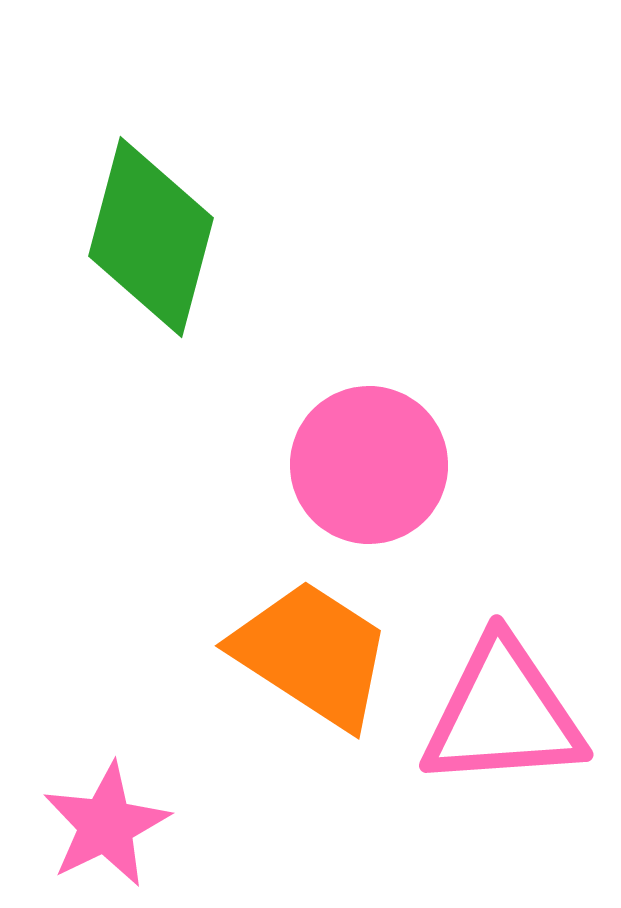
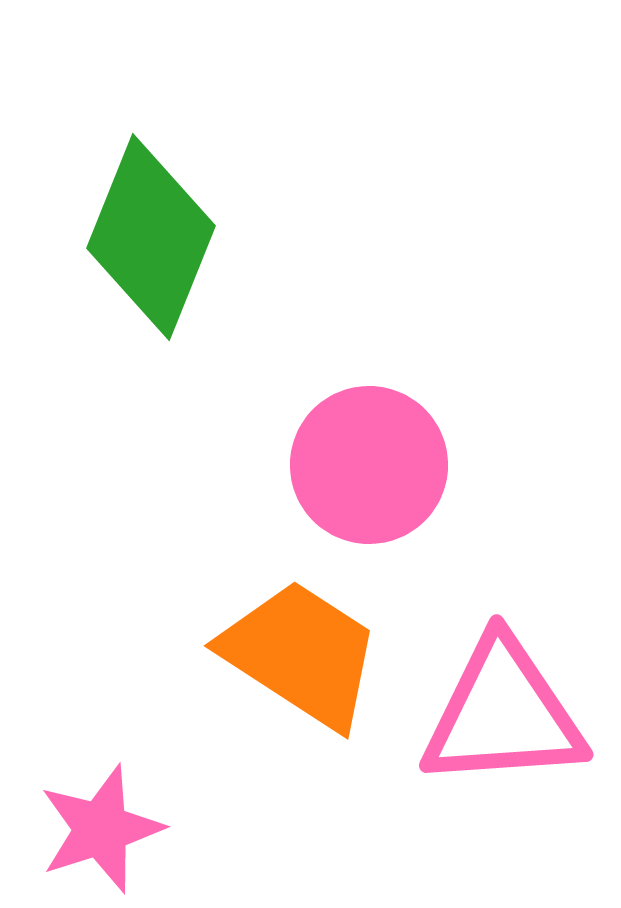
green diamond: rotated 7 degrees clockwise
orange trapezoid: moved 11 px left
pink star: moved 5 px left, 4 px down; rotated 8 degrees clockwise
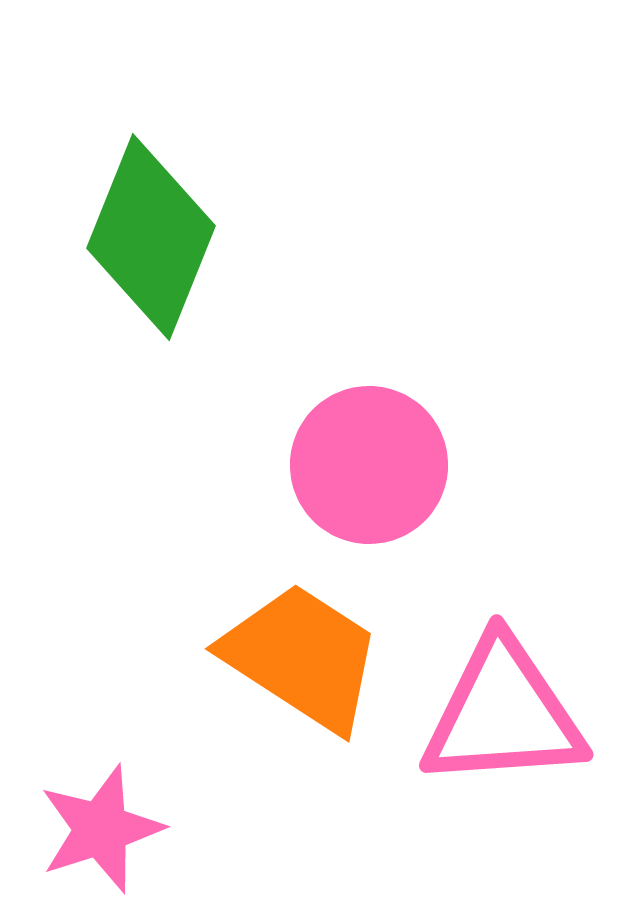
orange trapezoid: moved 1 px right, 3 px down
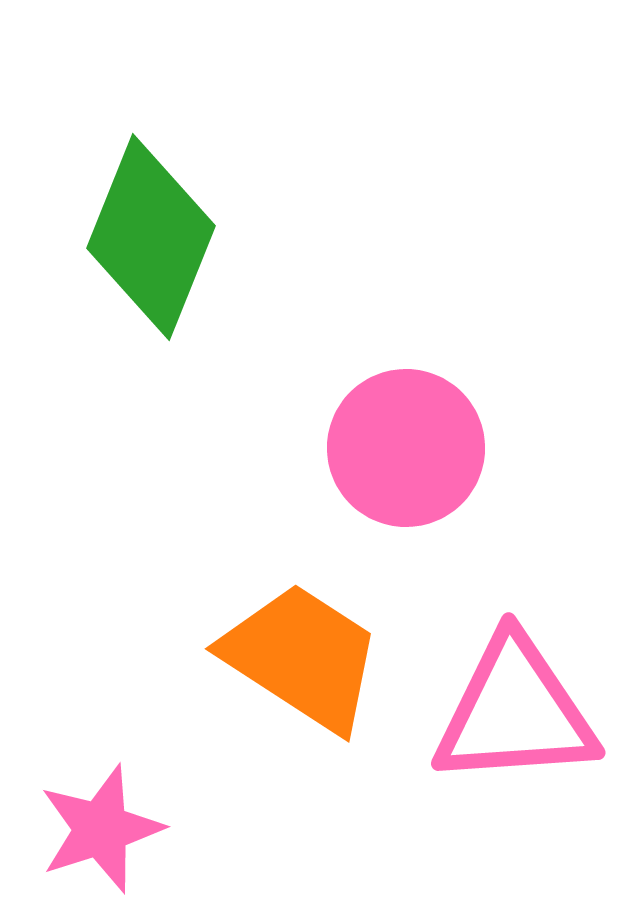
pink circle: moved 37 px right, 17 px up
pink triangle: moved 12 px right, 2 px up
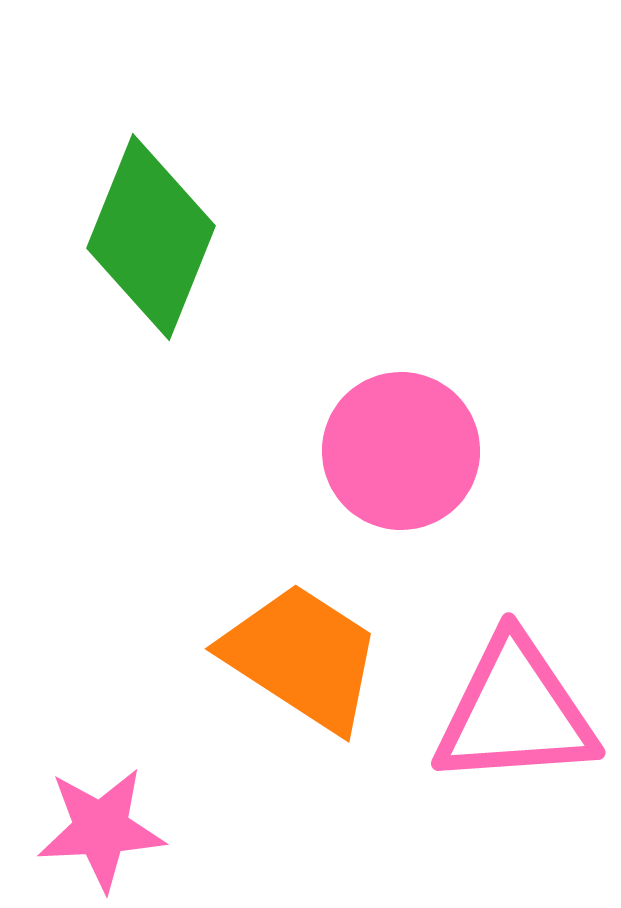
pink circle: moved 5 px left, 3 px down
pink star: rotated 15 degrees clockwise
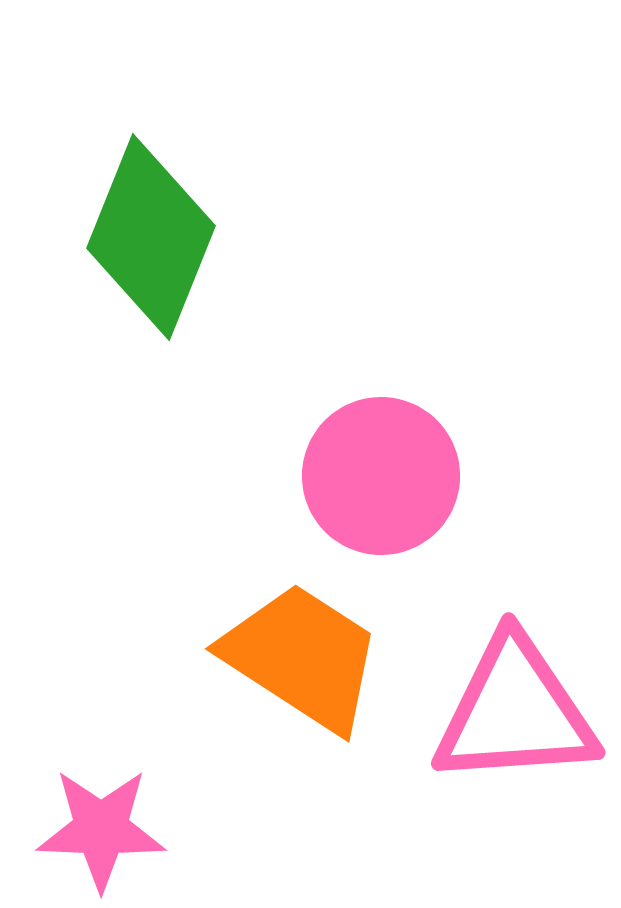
pink circle: moved 20 px left, 25 px down
pink star: rotated 5 degrees clockwise
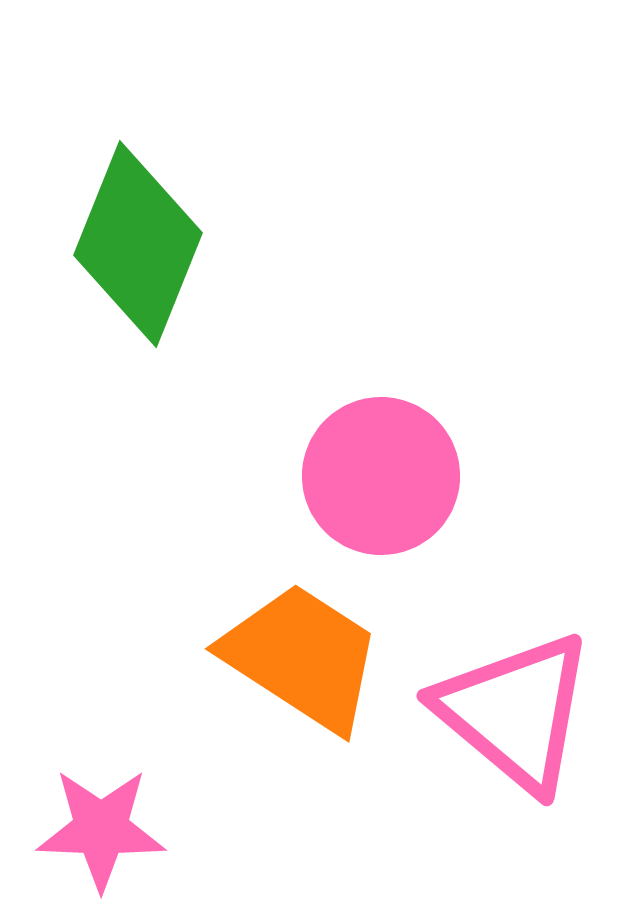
green diamond: moved 13 px left, 7 px down
pink triangle: rotated 44 degrees clockwise
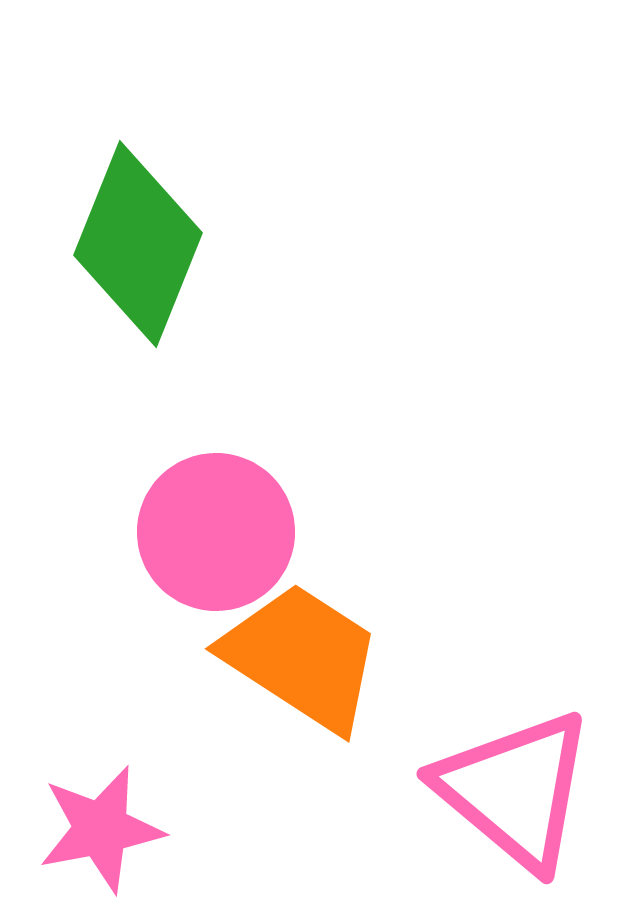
pink circle: moved 165 px left, 56 px down
pink triangle: moved 78 px down
pink star: rotated 13 degrees counterclockwise
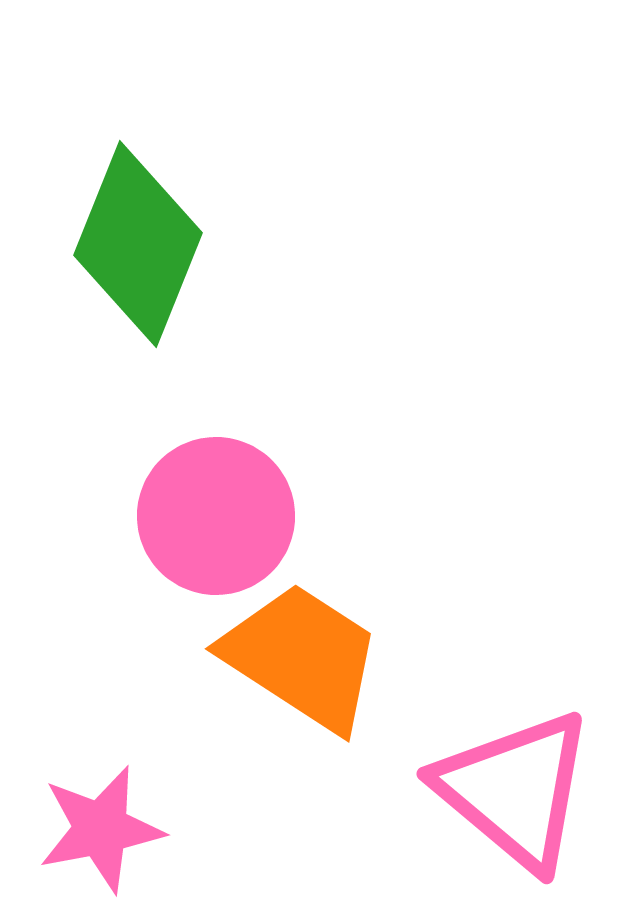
pink circle: moved 16 px up
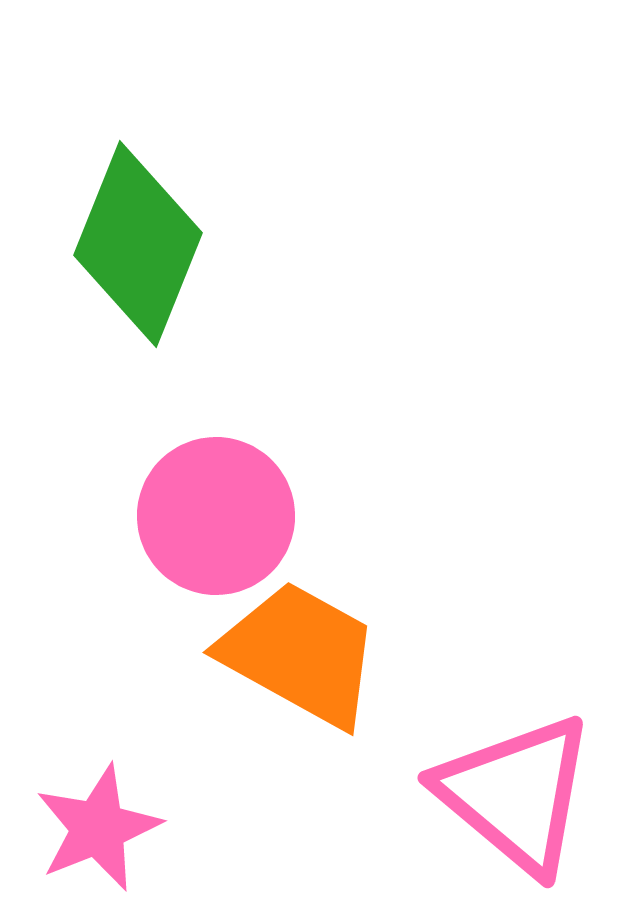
orange trapezoid: moved 2 px left, 3 px up; rotated 4 degrees counterclockwise
pink triangle: moved 1 px right, 4 px down
pink star: moved 3 px left, 1 px up; rotated 11 degrees counterclockwise
